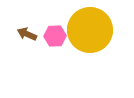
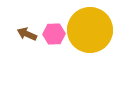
pink hexagon: moved 1 px left, 2 px up
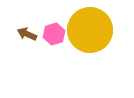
pink hexagon: rotated 15 degrees counterclockwise
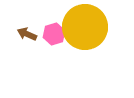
yellow circle: moved 5 px left, 3 px up
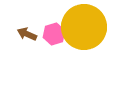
yellow circle: moved 1 px left
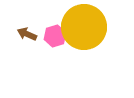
pink hexagon: moved 1 px right, 2 px down
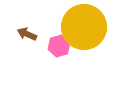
pink hexagon: moved 4 px right, 10 px down
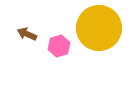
yellow circle: moved 15 px right, 1 px down
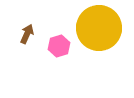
brown arrow: rotated 90 degrees clockwise
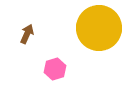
pink hexagon: moved 4 px left, 23 px down
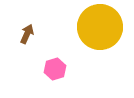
yellow circle: moved 1 px right, 1 px up
